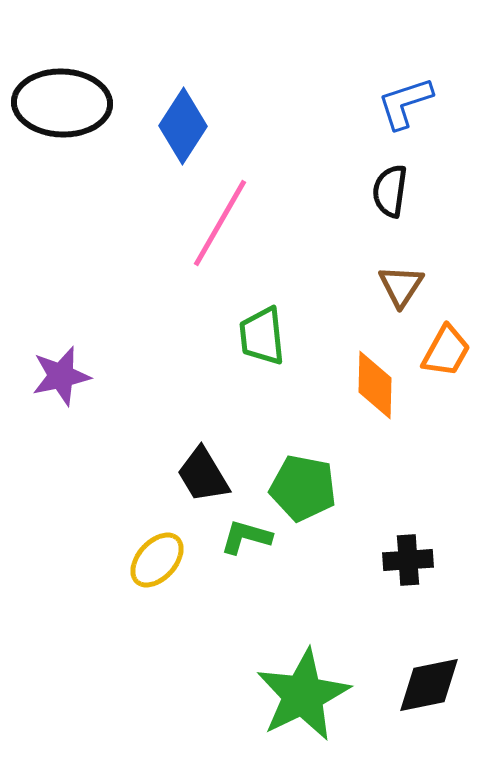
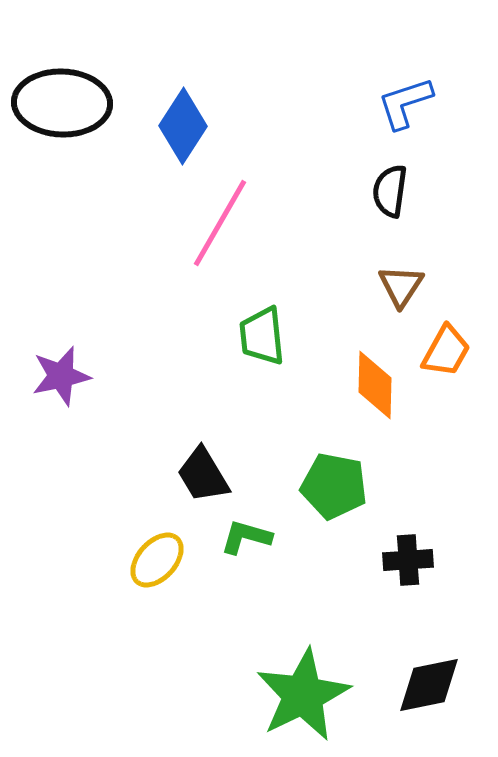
green pentagon: moved 31 px right, 2 px up
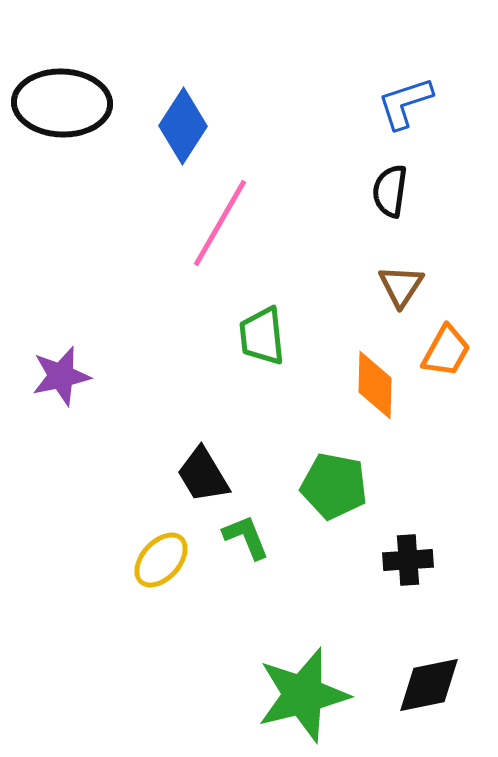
green L-shape: rotated 52 degrees clockwise
yellow ellipse: moved 4 px right
green star: rotated 12 degrees clockwise
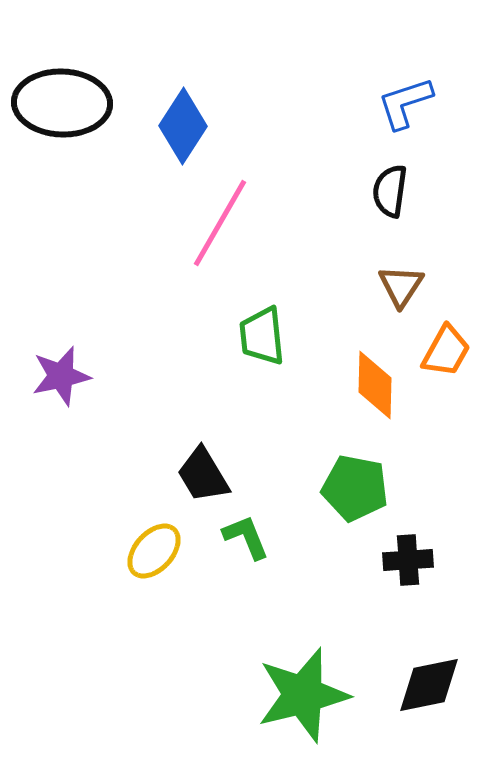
green pentagon: moved 21 px right, 2 px down
yellow ellipse: moved 7 px left, 9 px up
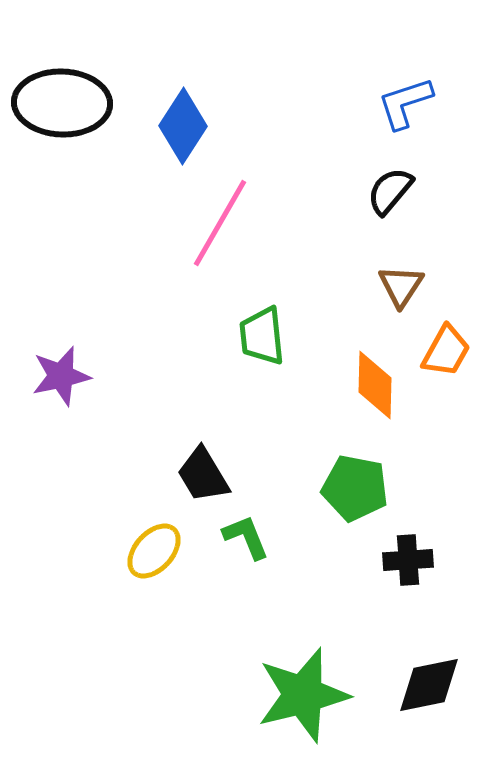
black semicircle: rotated 32 degrees clockwise
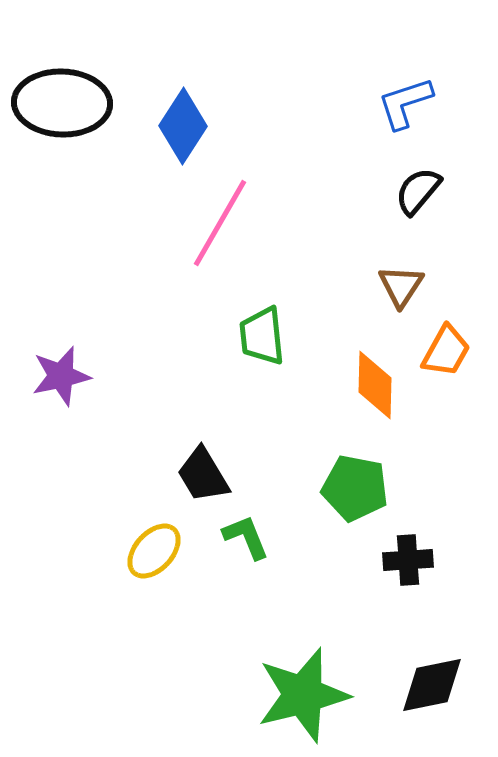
black semicircle: moved 28 px right
black diamond: moved 3 px right
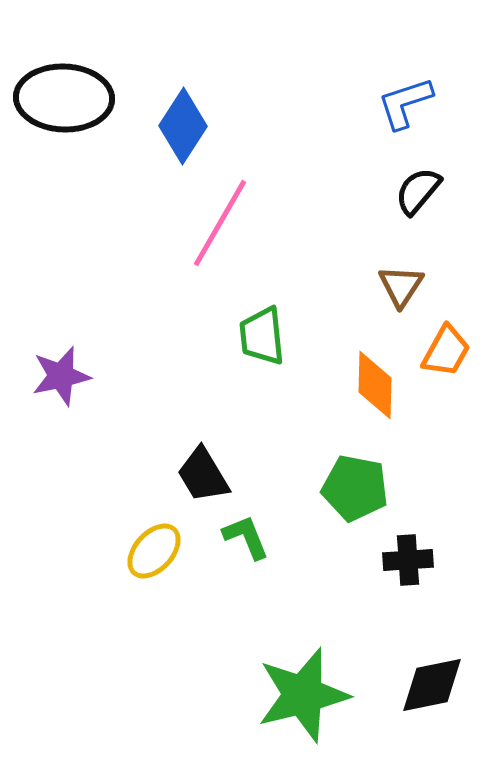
black ellipse: moved 2 px right, 5 px up
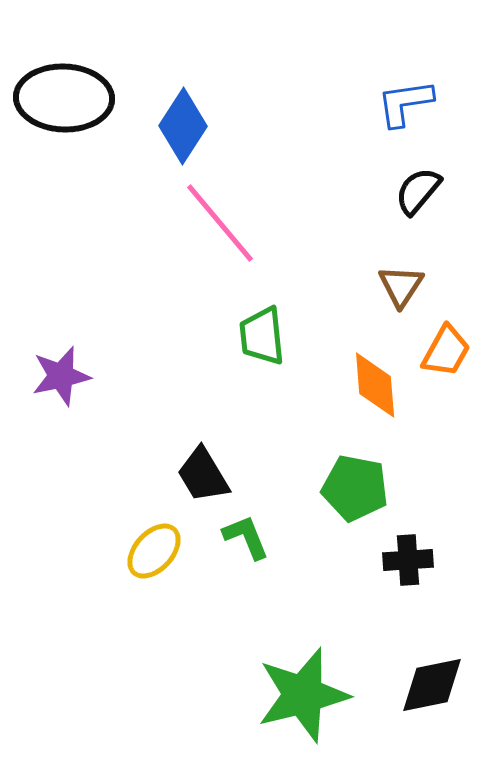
blue L-shape: rotated 10 degrees clockwise
pink line: rotated 70 degrees counterclockwise
orange diamond: rotated 6 degrees counterclockwise
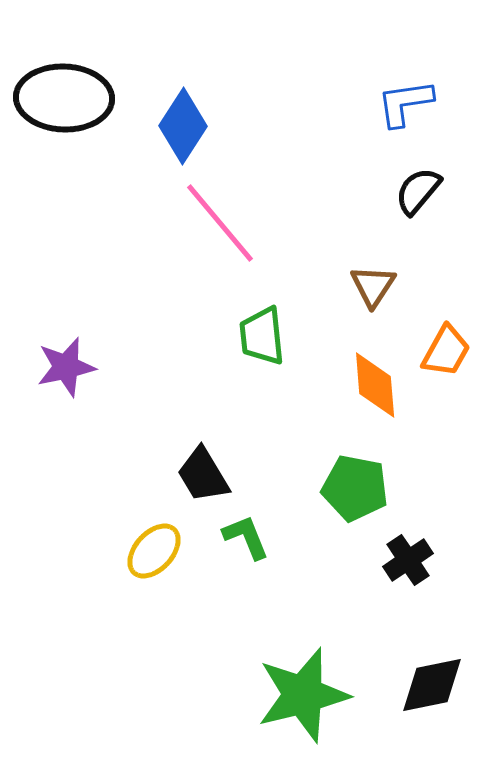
brown triangle: moved 28 px left
purple star: moved 5 px right, 9 px up
black cross: rotated 30 degrees counterclockwise
